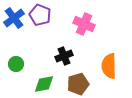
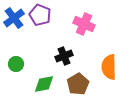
orange semicircle: moved 1 px down
brown pentagon: rotated 15 degrees counterclockwise
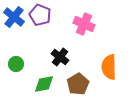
blue cross: moved 1 px up; rotated 15 degrees counterclockwise
black cross: moved 4 px left, 1 px down; rotated 30 degrees counterclockwise
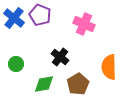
blue cross: moved 1 px down
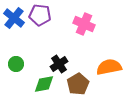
purple pentagon: rotated 15 degrees counterclockwise
black cross: moved 1 px left, 7 px down; rotated 18 degrees clockwise
orange semicircle: rotated 80 degrees clockwise
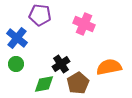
blue cross: moved 3 px right, 20 px down
black cross: moved 2 px right
brown pentagon: moved 1 px up
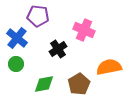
purple pentagon: moved 2 px left, 1 px down
pink cross: moved 6 px down
black cross: moved 3 px left, 15 px up
brown pentagon: moved 1 px right, 1 px down
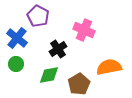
purple pentagon: rotated 20 degrees clockwise
green diamond: moved 5 px right, 9 px up
